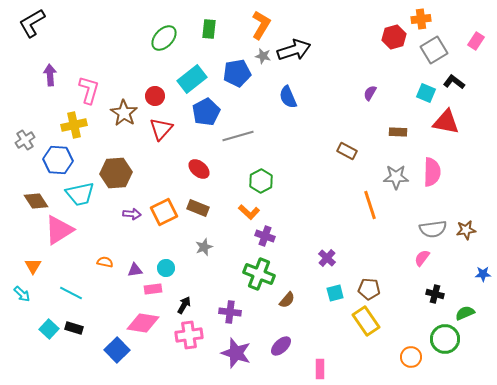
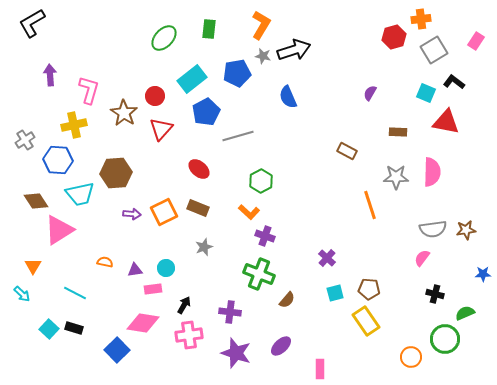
cyan line at (71, 293): moved 4 px right
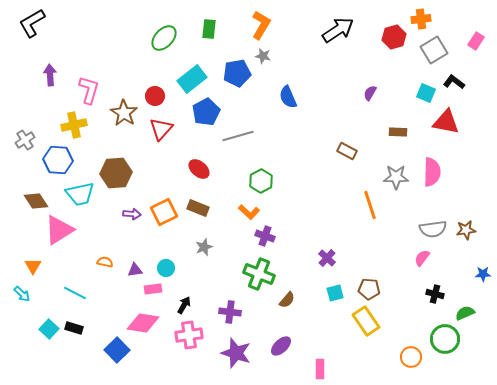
black arrow at (294, 50): moved 44 px right, 20 px up; rotated 16 degrees counterclockwise
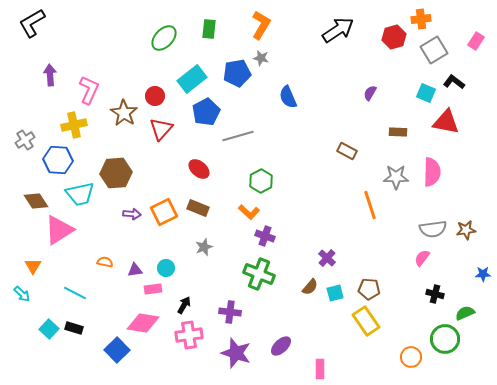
gray star at (263, 56): moved 2 px left, 2 px down
pink L-shape at (89, 90): rotated 8 degrees clockwise
brown semicircle at (287, 300): moved 23 px right, 13 px up
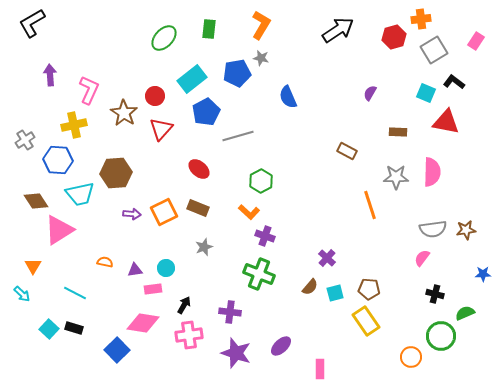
green circle at (445, 339): moved 4 px left, 3 px up
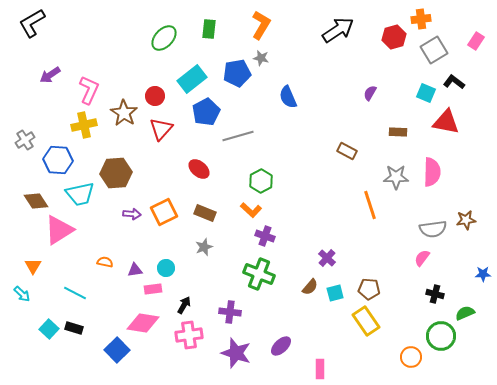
purple arrow at (50, 75): rotated 120 degrees counterclockwise
yellow cross at (74, 125): moved 10 px right
brown rectangle at (198, 208): moved 7 px right, 5 px down
orange L-shape at (249, 212): moved 2 px right, 2 px up
brown star at (466, 230): moved 10 px up
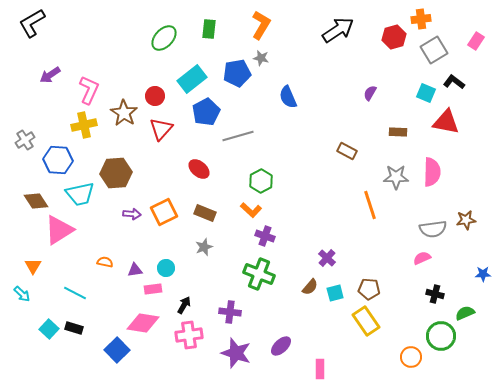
pink semicircle at (422, 258): rotated 30 degrees clockwise
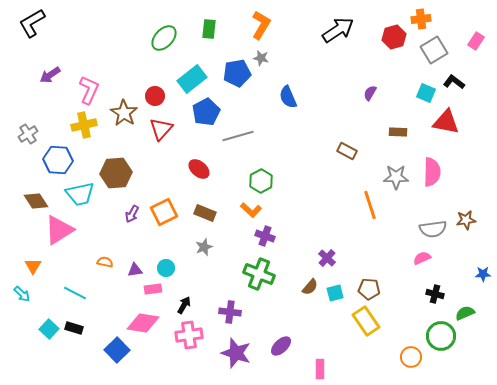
gray cross at (25, 140): moved 3 px right, 6 px up
purple arrow at (132, 214): rotated 114 degrees clockwise
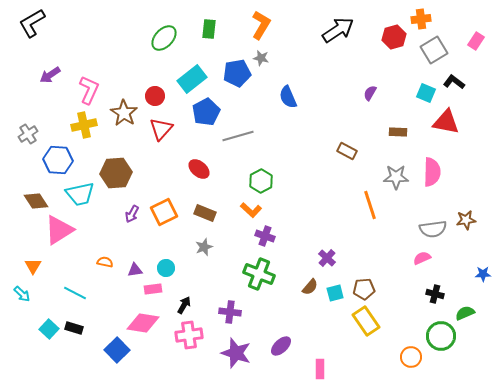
brown pentagon at (369, 289): moved 5 px left; rotated 10 degrees counterclockwise
